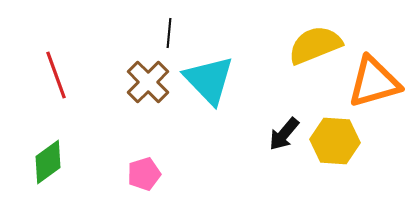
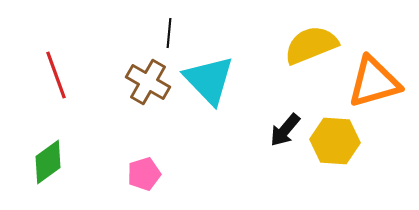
yellow semicircle: moved 4 px left
brown cross: rotated 15 degrees counterclockwise
black arrow: moved 1 px right, 4 px up
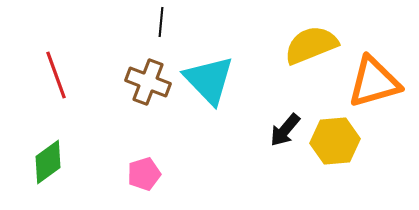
black line: moved 8 px left, 11 px up
brown cross: rotated 9 degrees counterclockwise
yellow hexagon: rotated 9 degrees counterclockwise
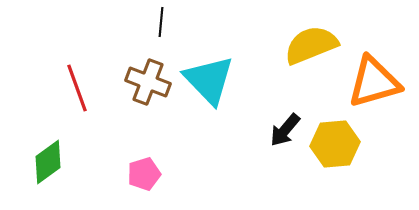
red line: moved 21 px right, 13 px down
yellow hexagon: moved 3 px down
